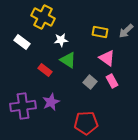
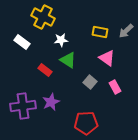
pink rectangle: moved 3 px right, 6 px down
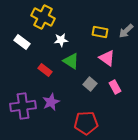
green triangle: moved 3 px right, 1 px down
gray square: moved 2 px down
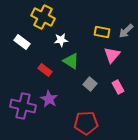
yellow rectangle: moved 2 px right
pink triangle: moved 5 px right, 3 px up; rotated 36 degrees clockwise
pink rectangle: moved 3 px right
purple star: moved 2 px left, 3 px up; rotated 18 degrees counterclockwise
purple cross: rotated 20 degrees clockwise
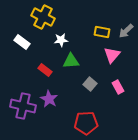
green triangle: rotated 36 degrees counterclockwise
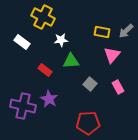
red pentagon: moved 2 px right
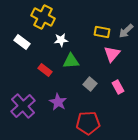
pink triangle: moved 1 px up
purple star: moved 9 px right, 3 px down
purple cross: rotated 35 degrees clockwise
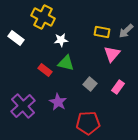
white rectangle: moved 6 px left, 4 px up
green triangle: moved 5 px left, 2 px down; rotated 18 degrees clockwise
pink rectangle: rotated 64 degrees clockwise
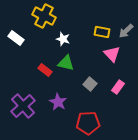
yellow cross: moved 1 px right, 1 px up
white star: moved 2 px right, 1 px up; rotated 24 degrees clockwise
pink triangle: rotated 24 degrees counterclockwise
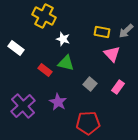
white rectangle: moved 10 px down
